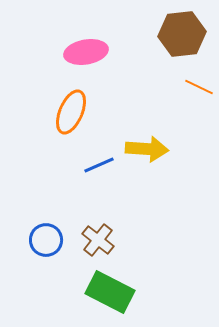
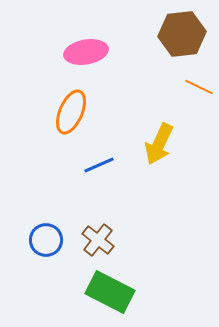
yellow arrow: moved 12 px right, 5 px up; rotated 111 degrees clockwise
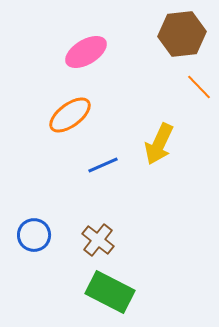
pink ellipse: rotated 21 degrees counterclockwise
orange line: rotated 20 degrees clockwise
orange ellipse: moved 1 px left, 3 px down; rotated 30 degrees clockwise
blue line: moved 4 px right
blue circle: moved 12 px left, 5 px up
